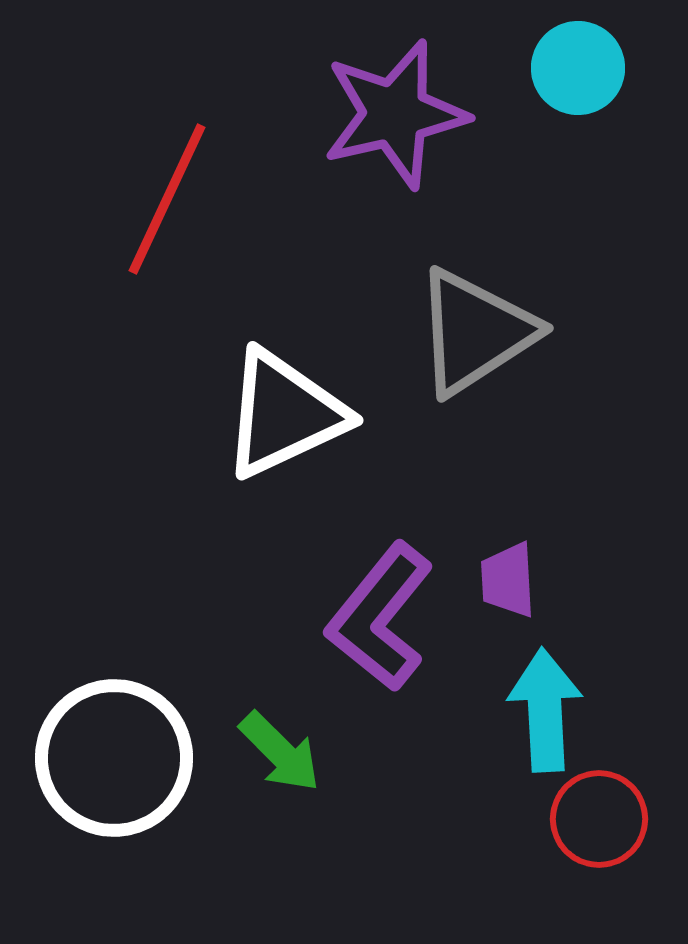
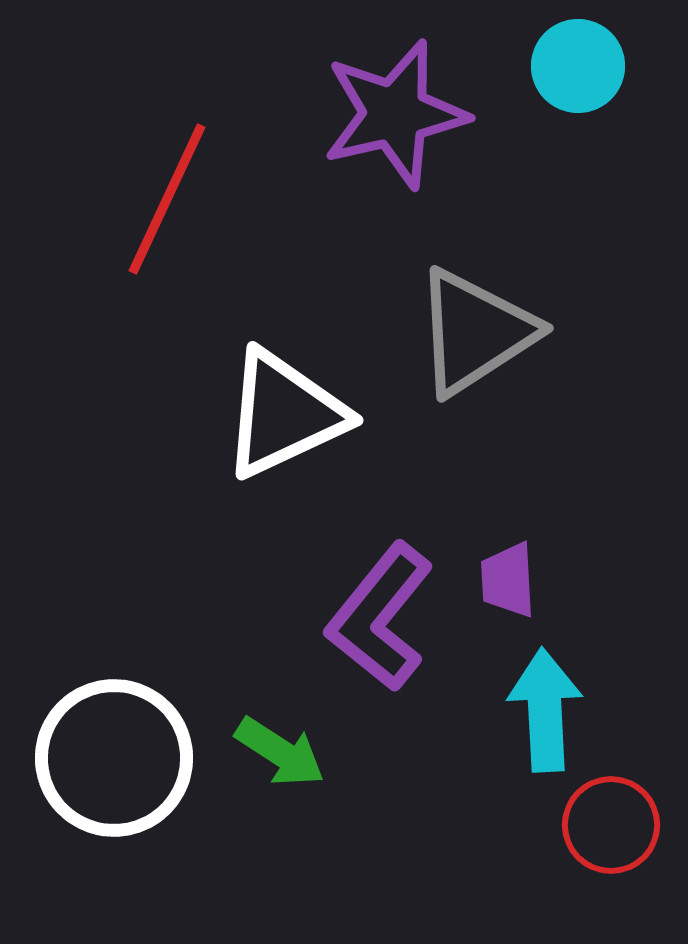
cyan circle: moved 2 px up
green arrow: rotated 12 degrees counterclockwise
red circle: moved 12 px right, 6 px down
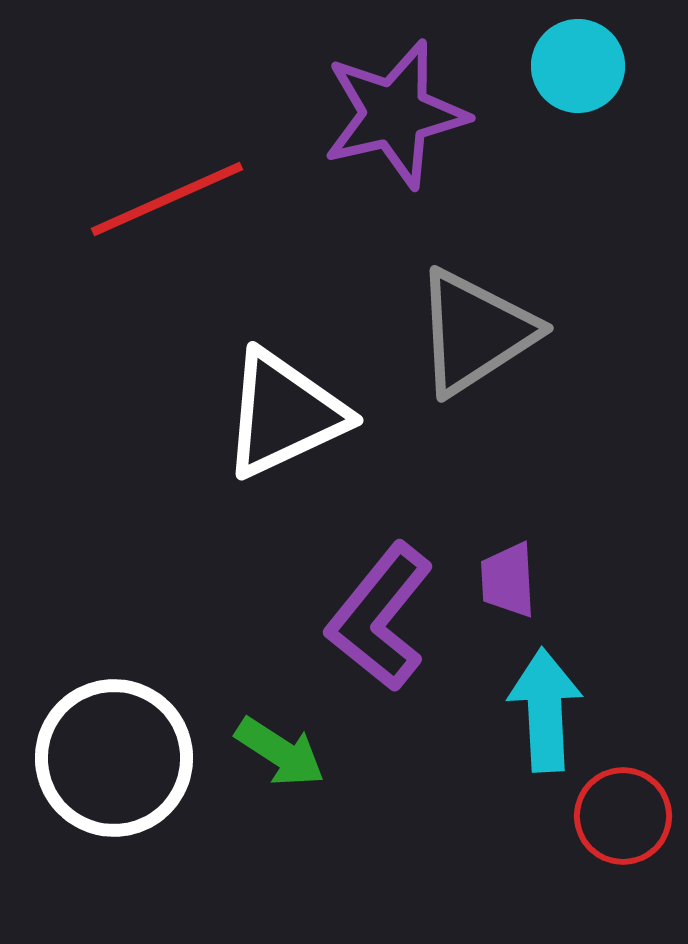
red line: rotated 41 degrees clockwise
red circle: moved 12 px right, 9 px up
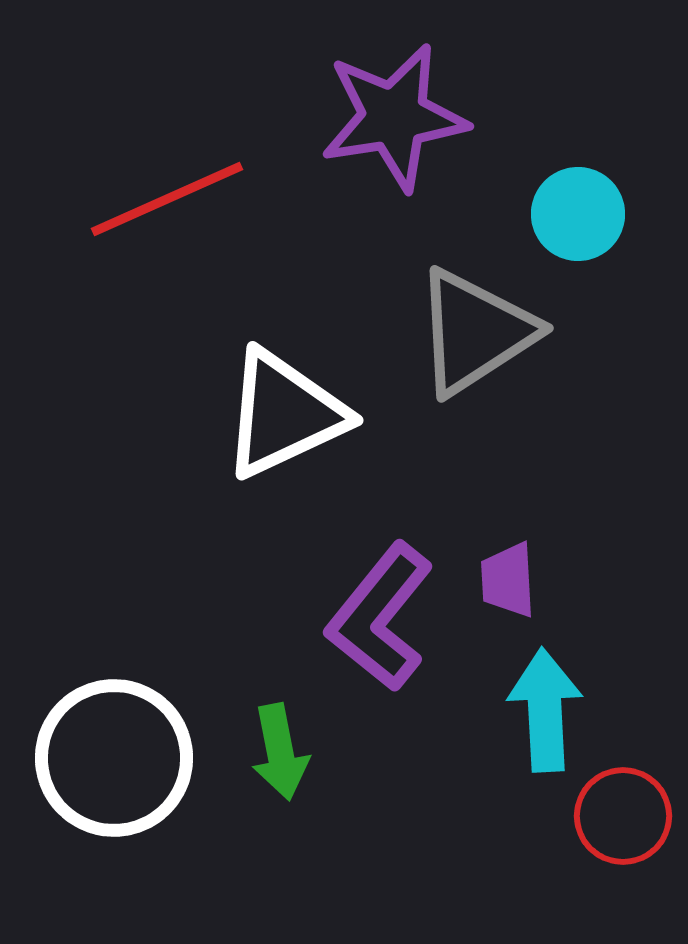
cyan circle: moved 148 px down
purple star: moved 1 px left, 3 px down; rotated 4 degrees clockwise
green arrow: rotated 46 degrees clockwise
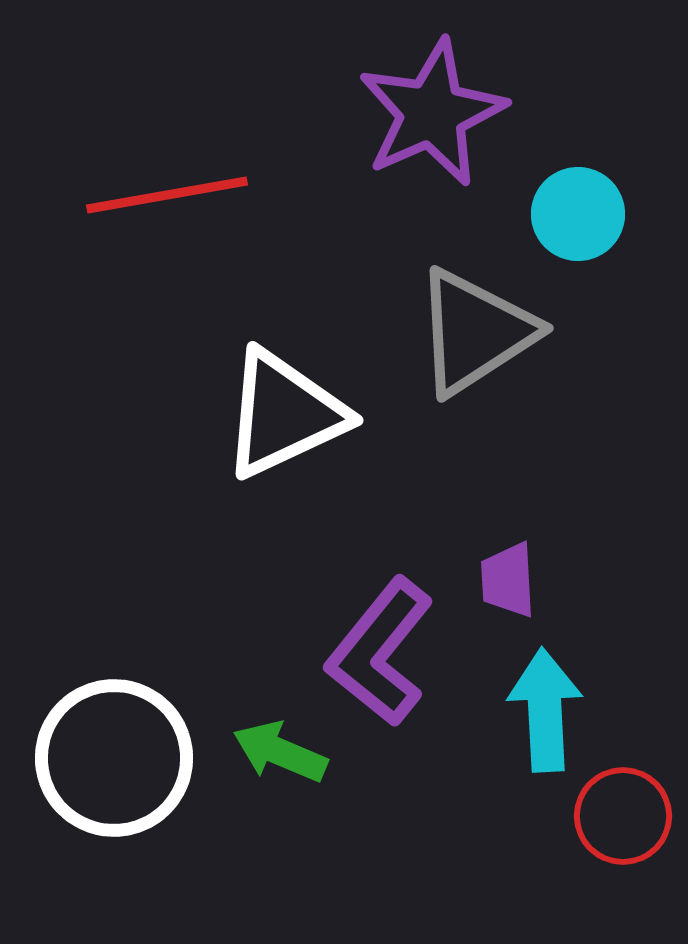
purple star: moved 38 px right, 4 px up; rotated 15 degrees counterclockwise
red line: moved 4 px up; rotated 14 degrees clockwise
purple L-shape: moved 35 px down
green arrow: rotated 124 degrees clockwise
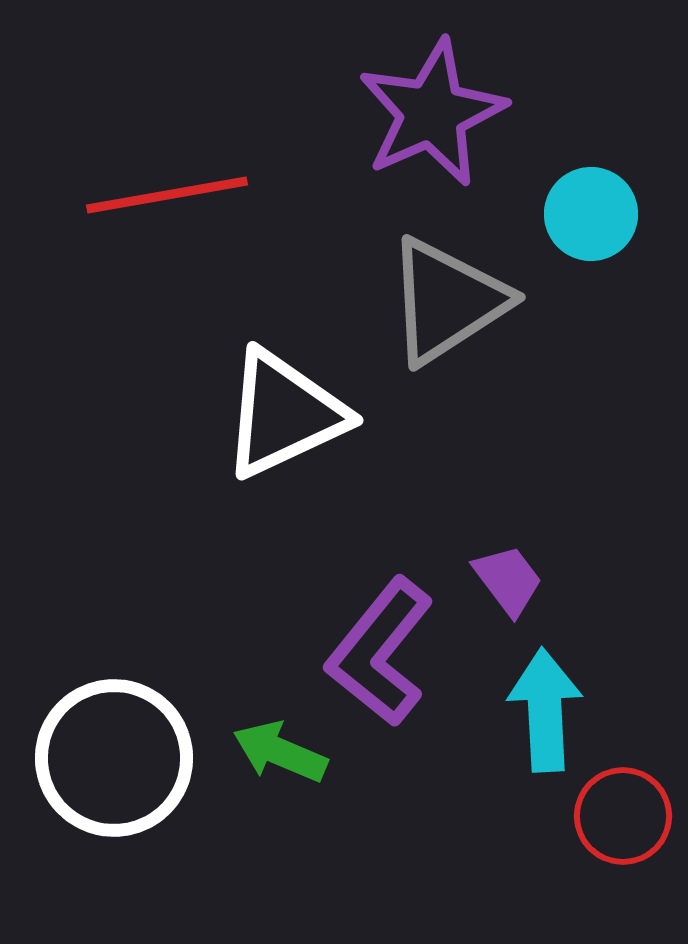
cyan circle: moved 13 px right
gray triangle: moved 28 px left, 31 px up
purple trapezoid: rotated 146 degrees clockwise
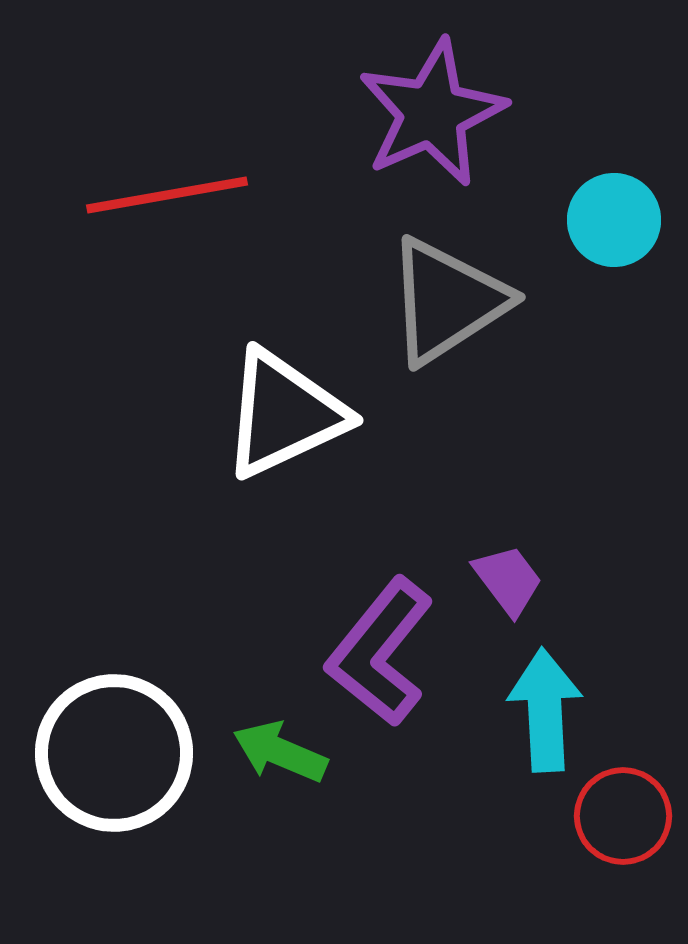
cyan circle: moved 23 px right, 6 px down
white circle: moved 5 px up
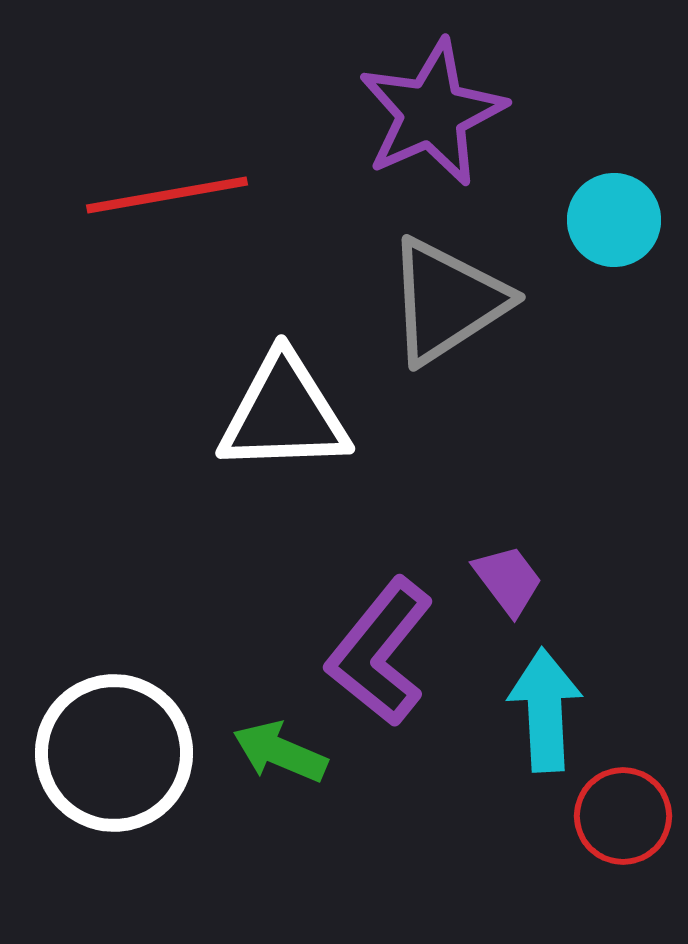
white triangle: rotated 23 degrees clockwise
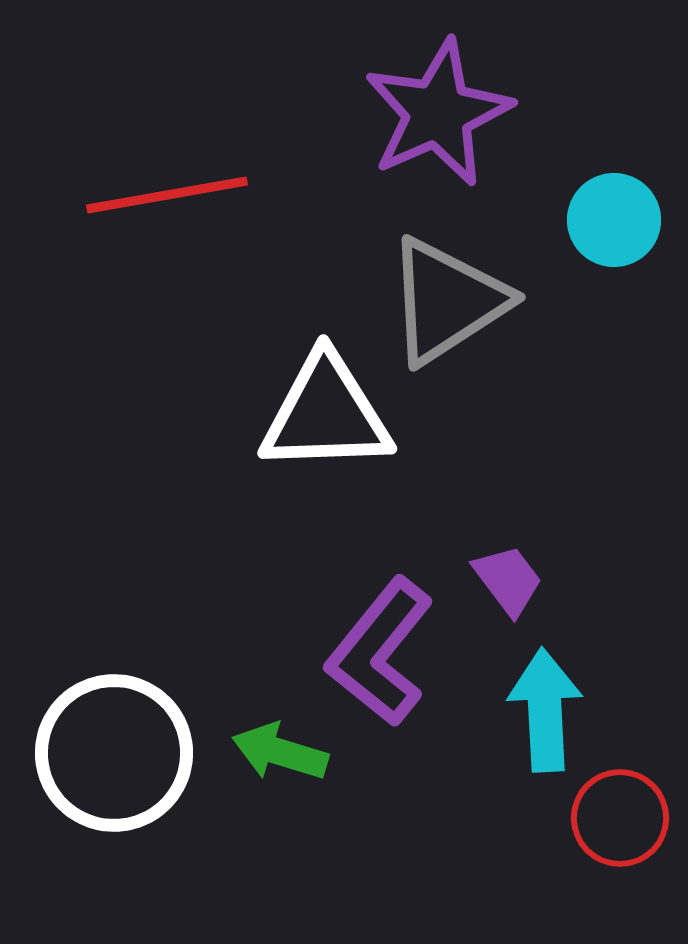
purple star: moved 6 px right
white triangle: moved 42 px right
green arrow: rotated 6 degrees counterclockwise
red circle: moved 3 px left, 2 px down
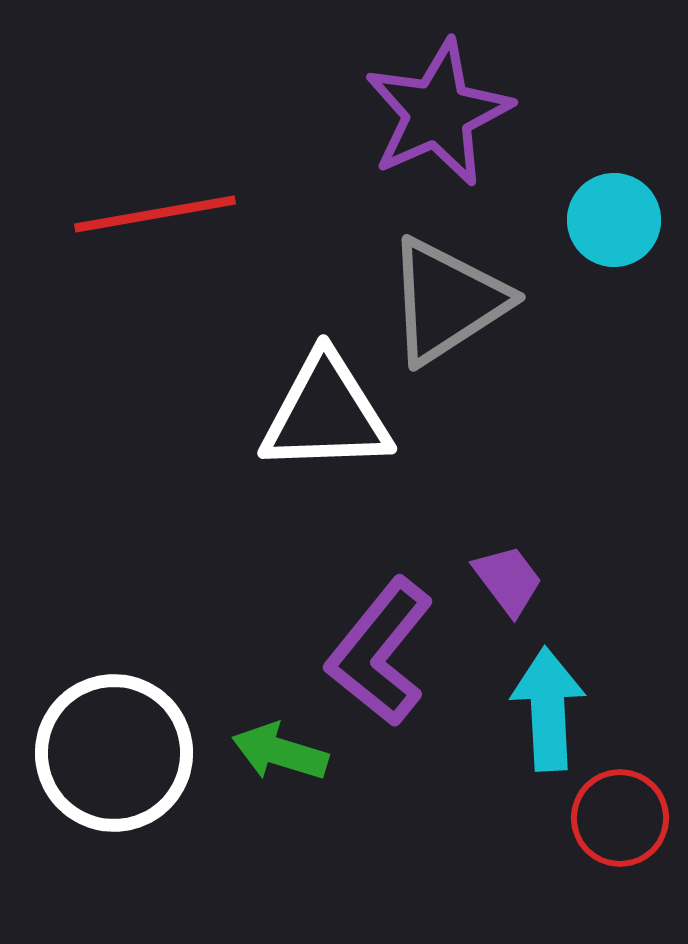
red line: moved 12 px left, 19 px down
cyan arrow: moved 3 px right, 1 px up
